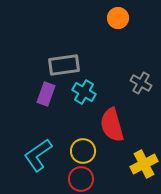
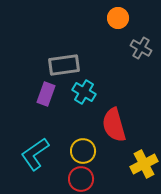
gray cross: moved 35 px up
red semicircle: moved 2 px right
cyan L-shape: moved 3 px left, 1 px up
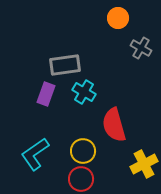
gray rectangle: moved 1 px right
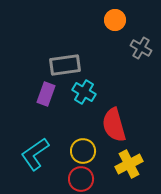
orange circle: moved 3 px left, 2 px down
yellow cross: moved 15 px left
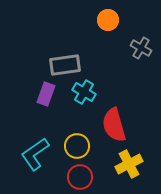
orange circle: moved 7 px left
yellow circle: moved 6 px left, 5 px up
red circle: moved 1 px left, 2 px up
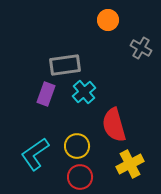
cyan cross: rotated 20 degrees clockwise
yellow cross: moved 1 px right
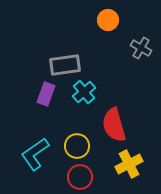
yellow cross: moved 1 px left
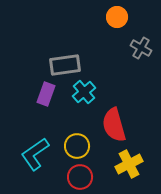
orange circle: moved 9 px right, 3 px up
